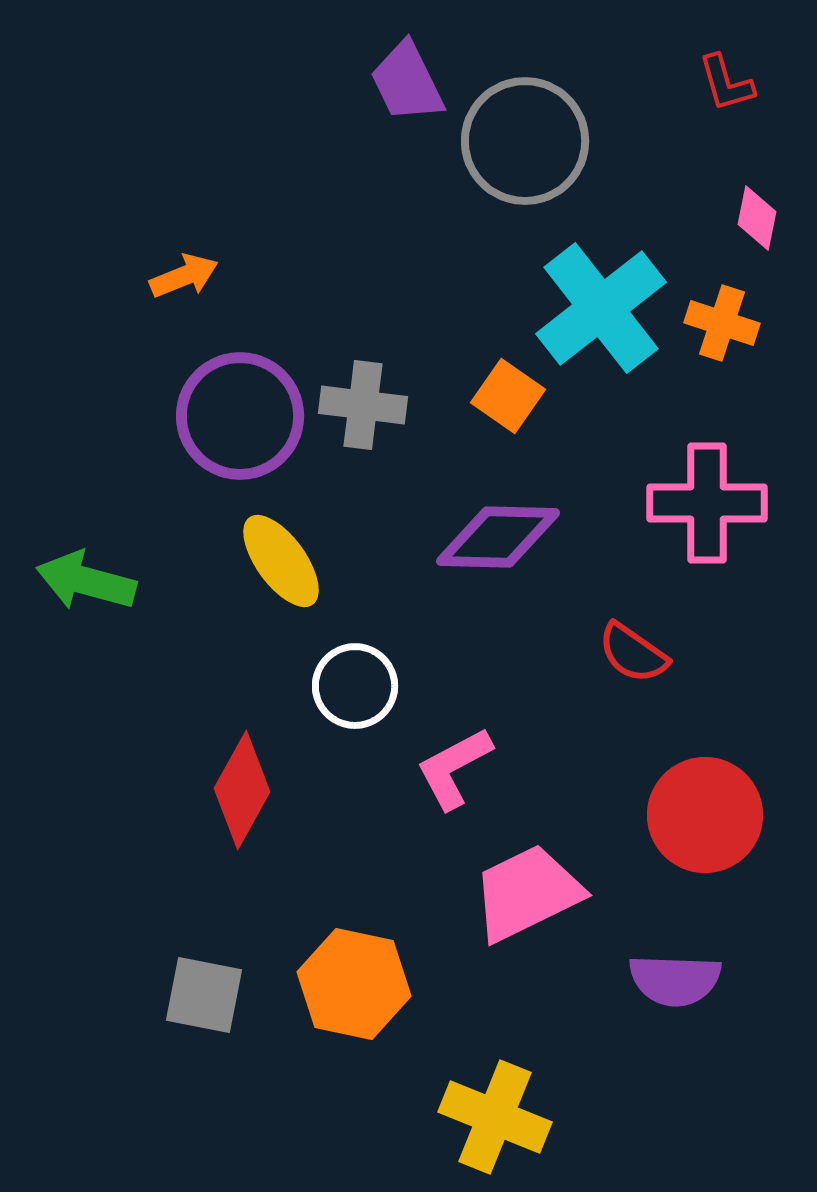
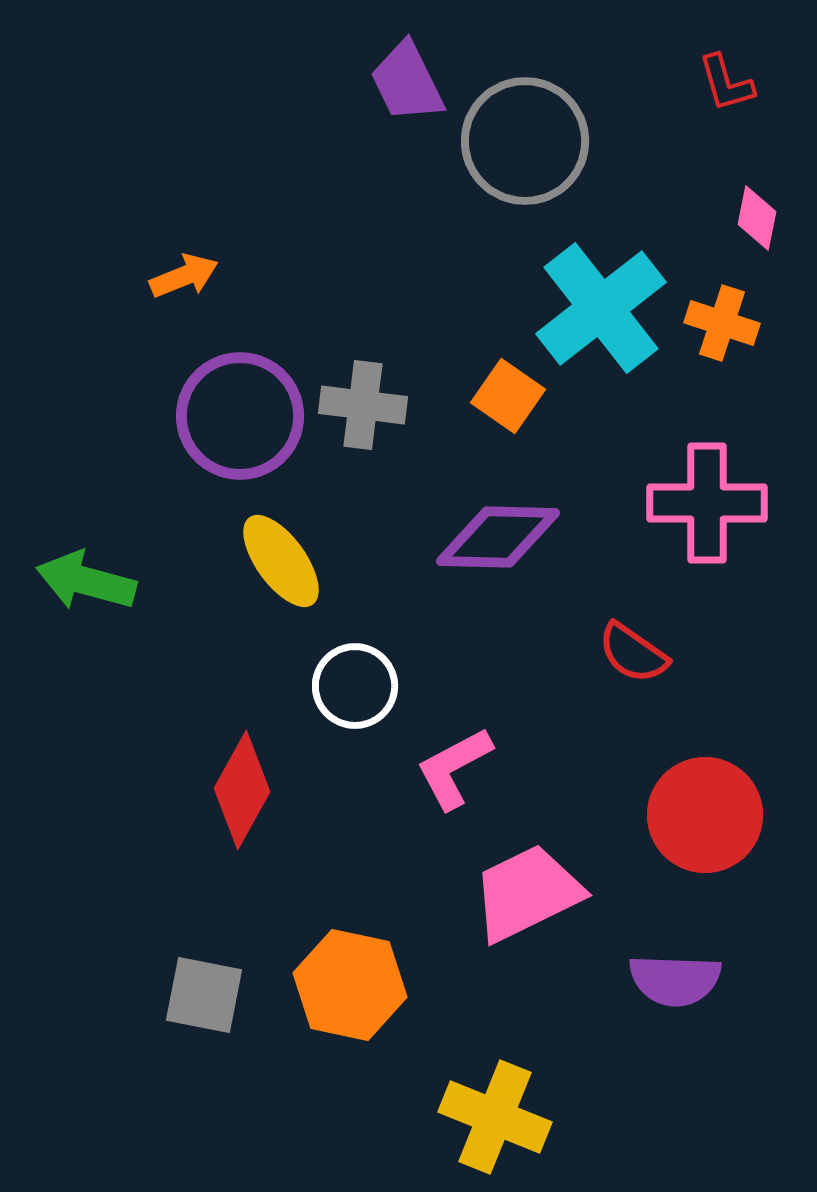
orange hexagon: moved 4 px left, 1 px down
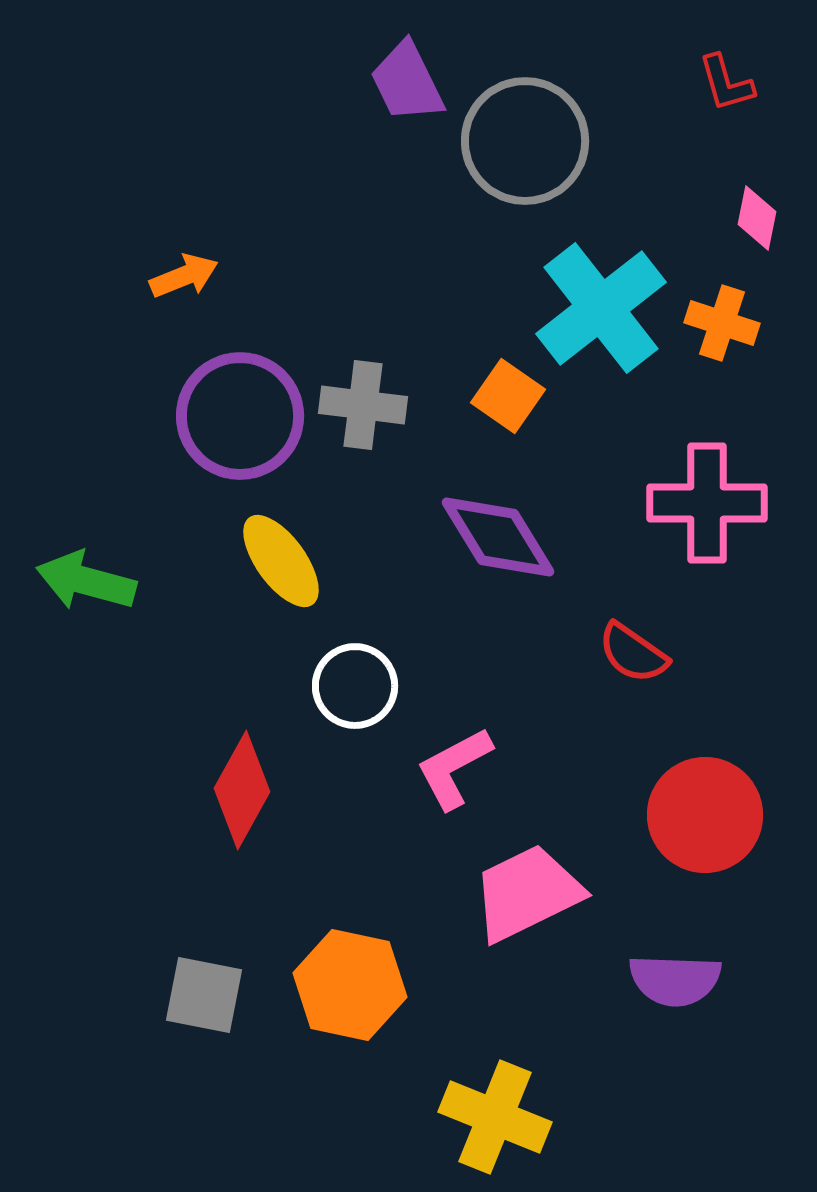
purple diamond: rotated 57 degrees clockwise
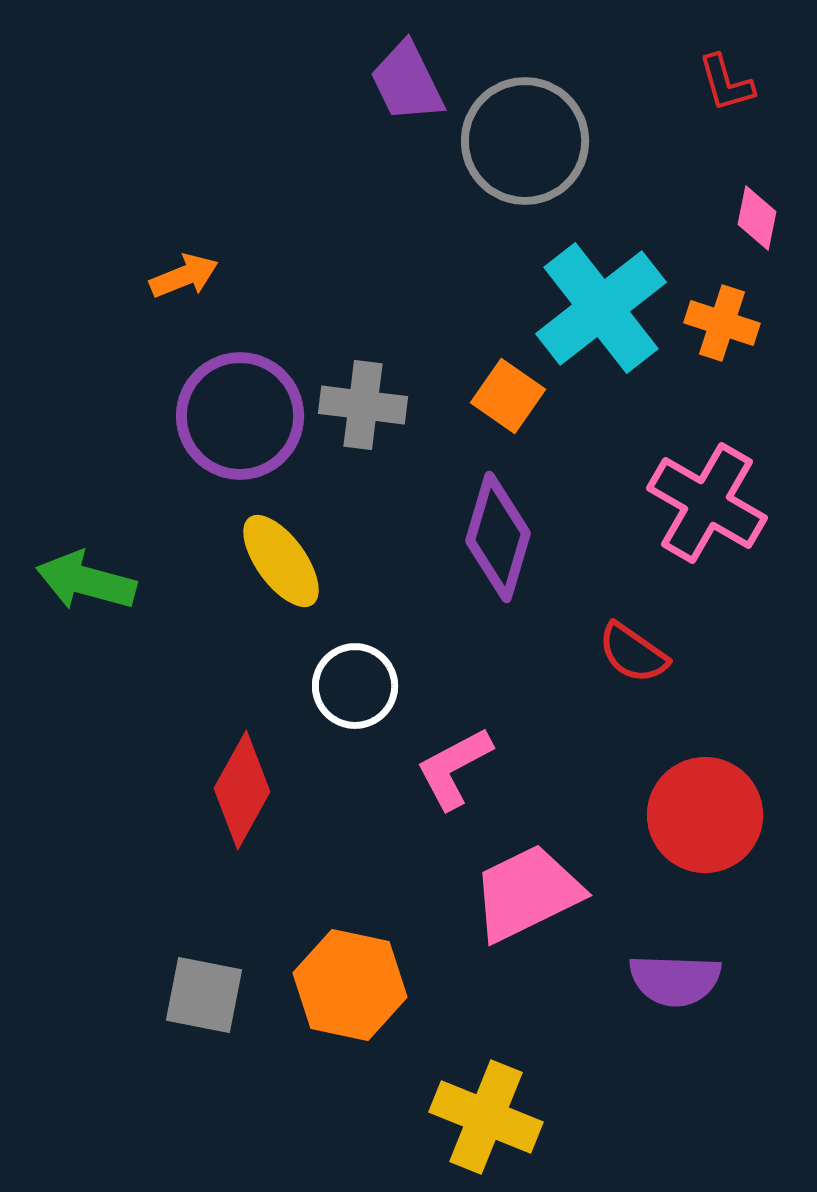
pink cross: rotated 30 degrees clockwise
purple diamond: rotated 48 degrees clockwise
yellow cross: moved 9 px left
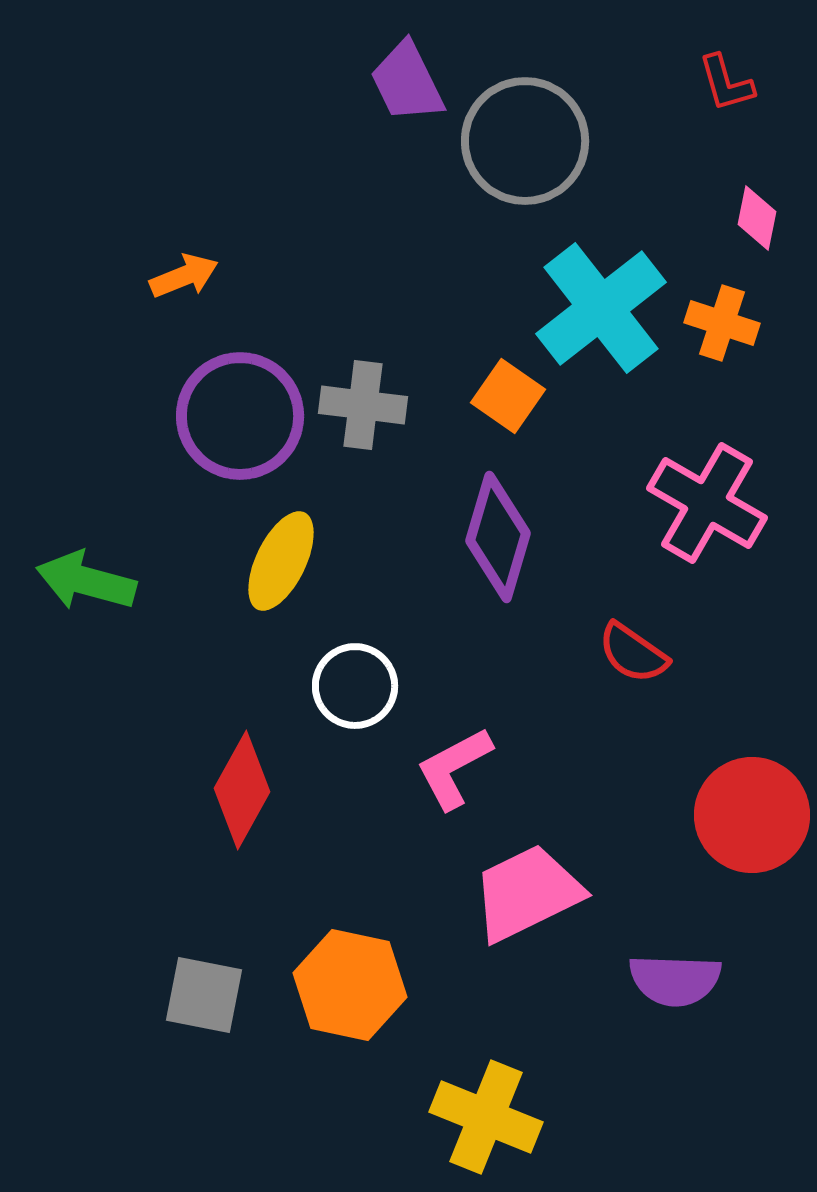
yellow ellipse: rotated 62 degrees clockwise
red circle: moved 47 px right
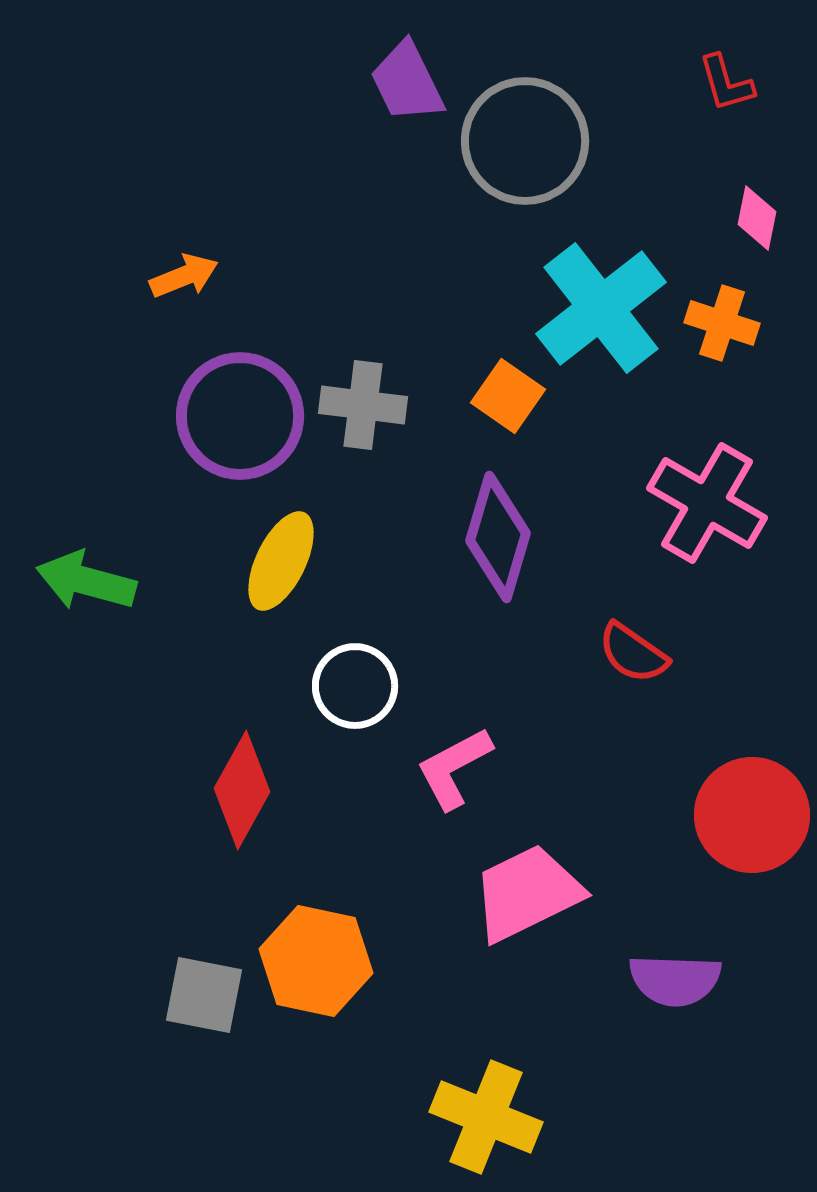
orange hexagon: moved 34 px left, 24 px up
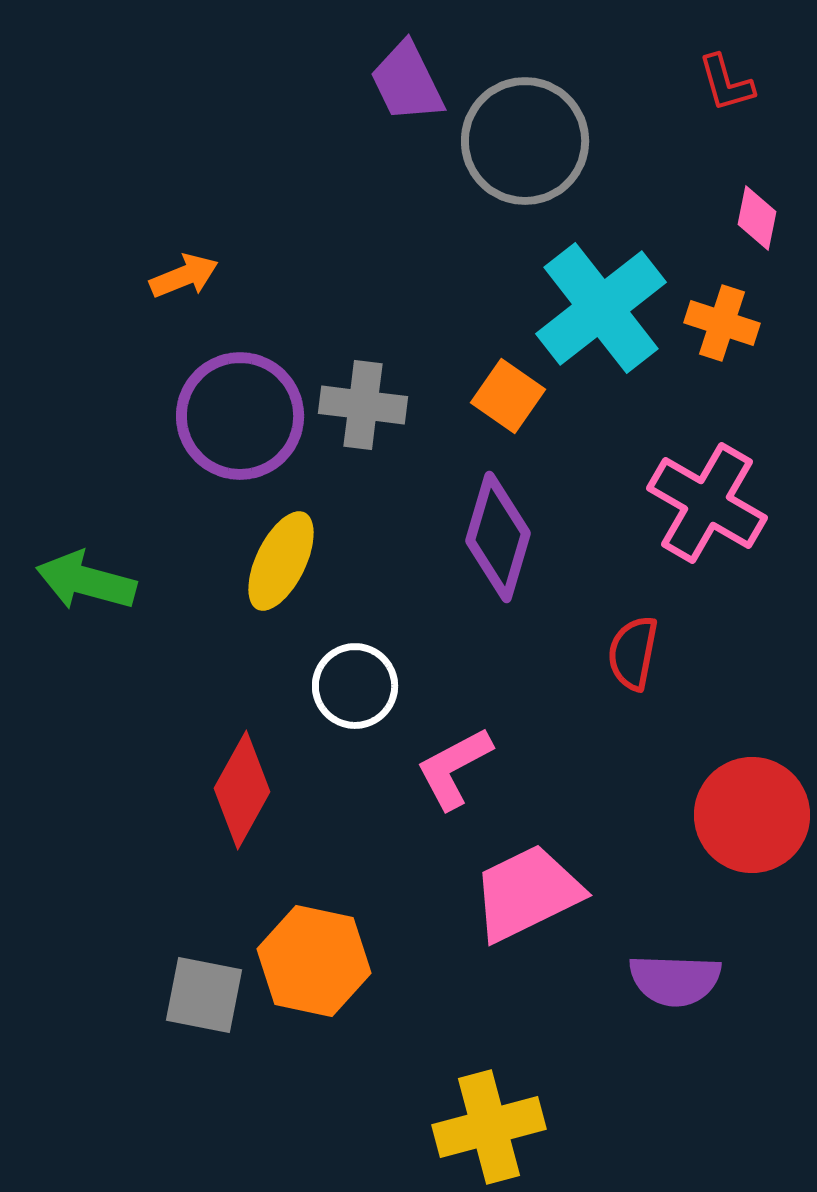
red semicircle: rotated 66 degrees clockwise
orange hexagon: moved 2 px left
yellow cross: moved 3 px right, 10 px down; rotated 37 degrees counterclockwise
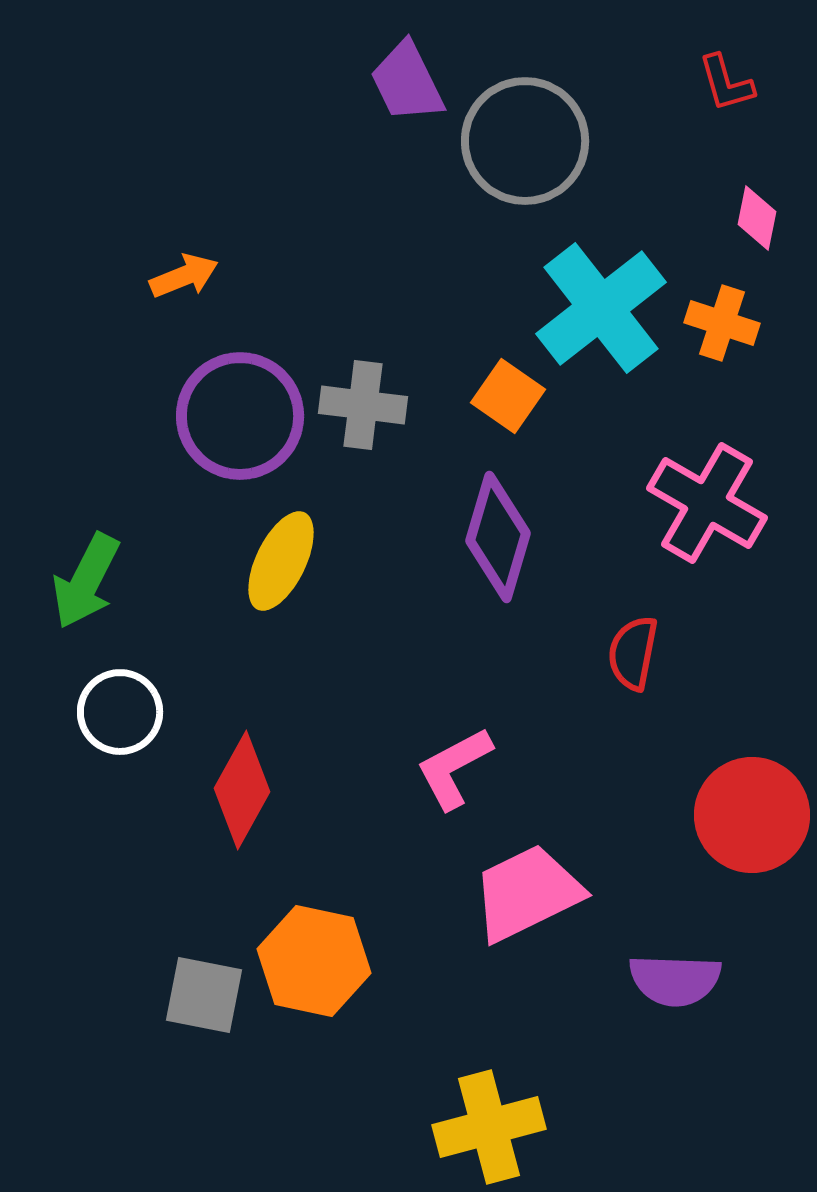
green arrow: rotated 78 degrees counterclockwise
white circle: moved 235 px left, 26 px down
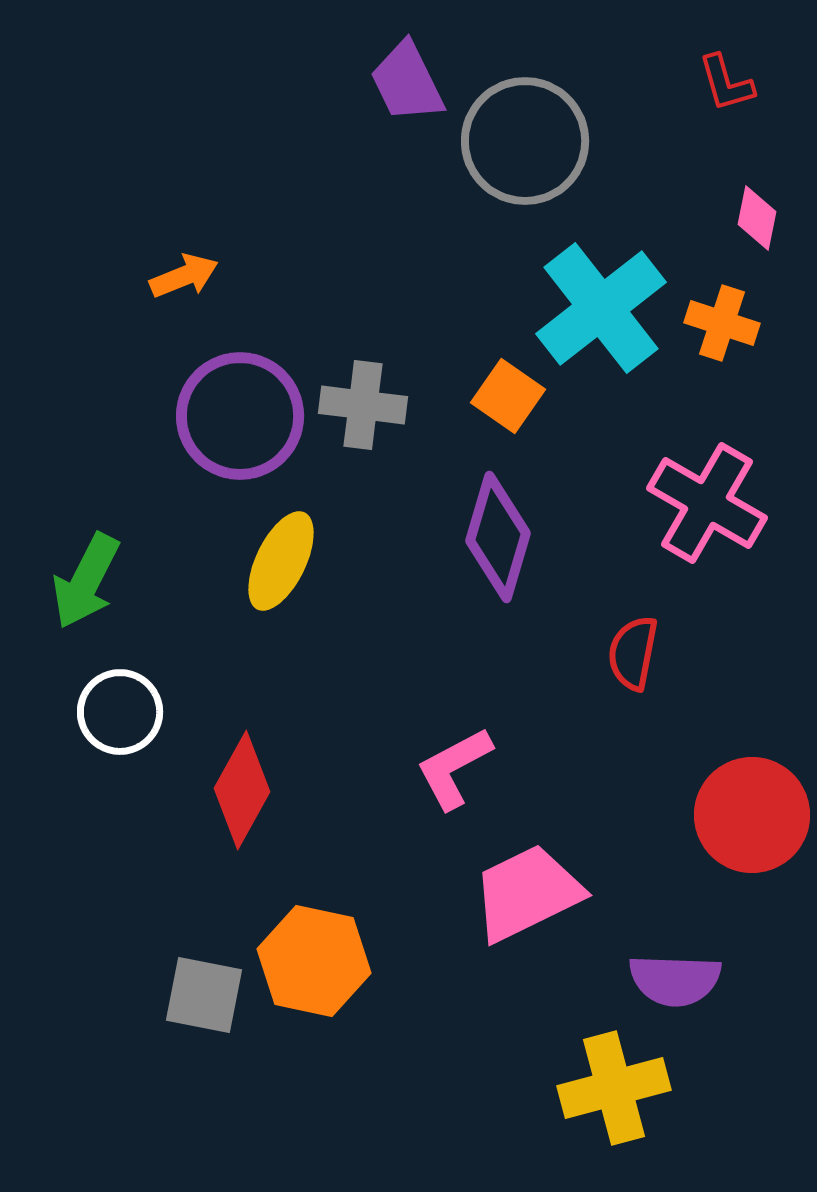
yellow cross: moved 125 px right, 39 px up
